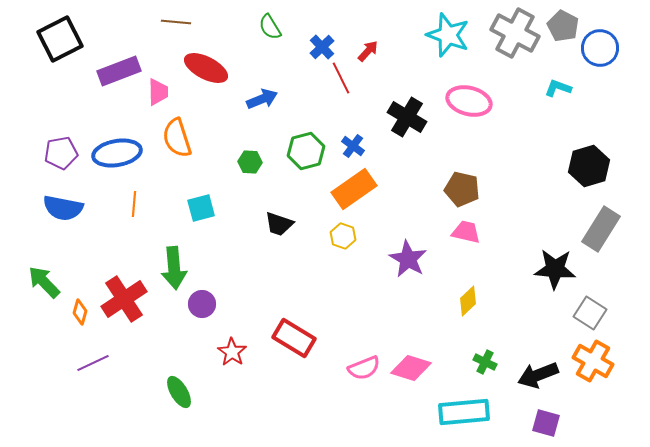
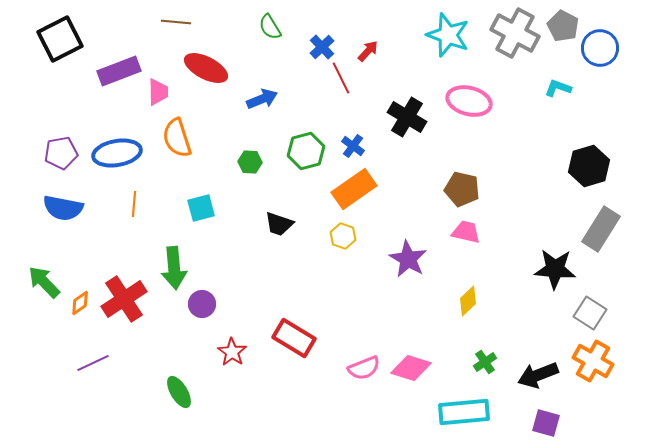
orange diamond at (80, 312): moved 9 px up; rotated 40 degrees clockwise
green cross at (485, 362): rotated 30 degrees clockwise
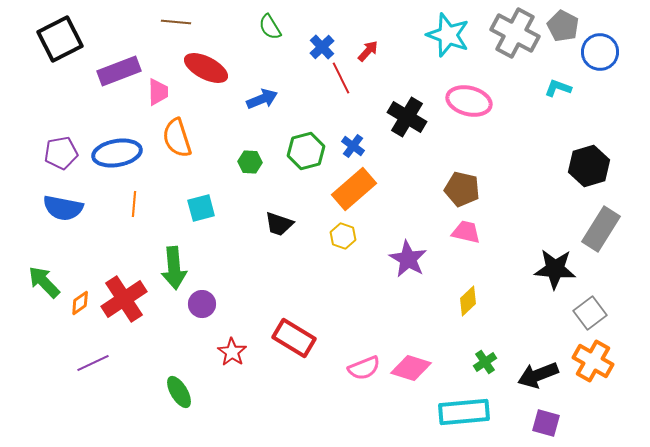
blue circle at (600, 48): moved 4 px down
orange rectangle at (354, 189): rotated 6 degrees counterclockwise
gray square at (590, 313): rotated 20 degrees clockwise
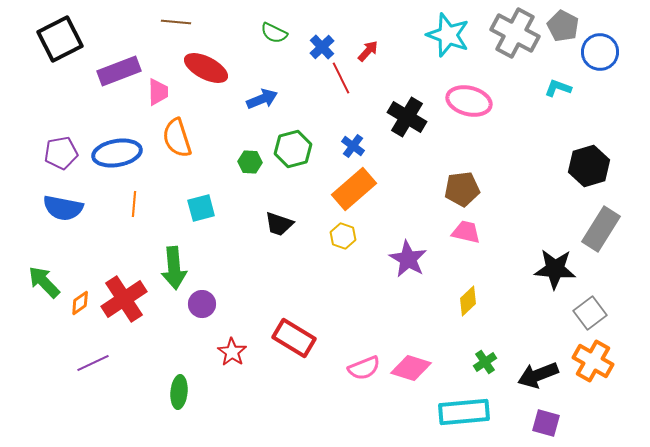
green semicircle at (270, 27): moved 4 px right, 6 px down; rotated 32 degrees counterclockwise
green hexagon at (306, 151): moved 13 px left, 2 px up
brown pentagon at (462, 189): rotated 20 degrees counterclockwise
green ellipse at (179, 392): rotated 36 degrees clockwise
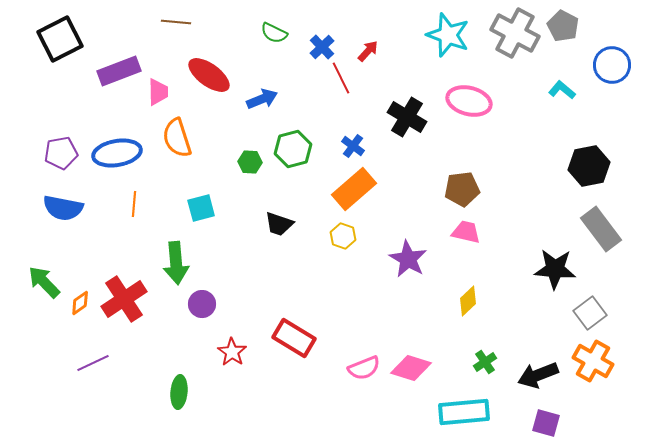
blue circle at (600, 52): moved 12 px right, 13 px down
red ellipse at (206, 68): moved 3 px right, 7 px down; rotated 9 degrees clockwise
cyan L-shape at (558, 88): moved 4 px right, 2 px down; rotated 20 degrees clockwise
black hexagon at (589, 166): rotated 6 degrees clockwise
gray rectangle at (601, 229): rotated 69 degrees counterclockwise
green arrow at (174, 268): moved 2 px right, 5 px up
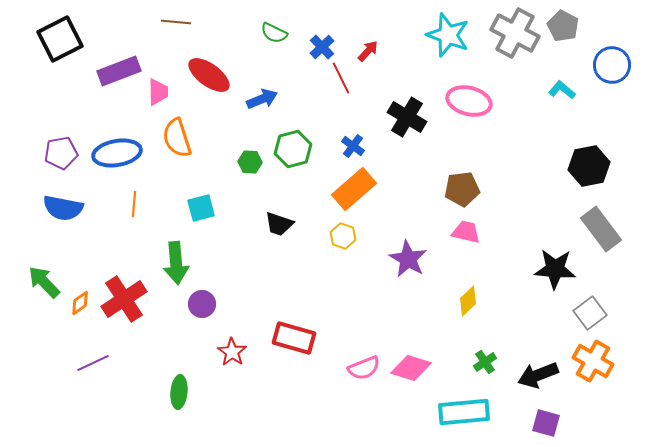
red rectangle at (294, 338): rotated 15 degrees counterclockwise
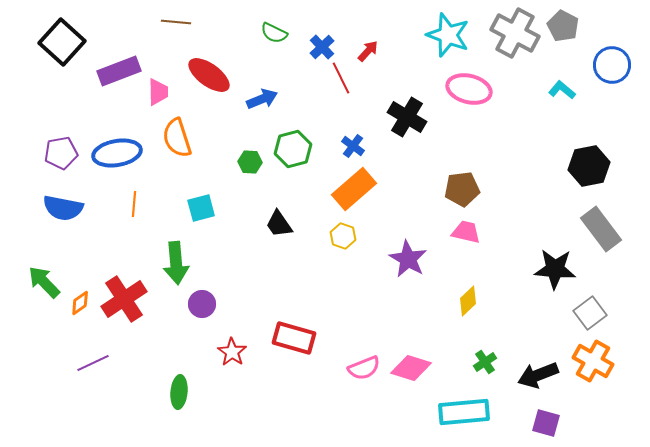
black square at (60, 39): moved 2 px right, 3 px down; rotated 21 degrees counterclockwise
pink ellipse at (469, 101): moved 12 px up
black trapezoid at (279, 224): rotated 36 degrees clockwise
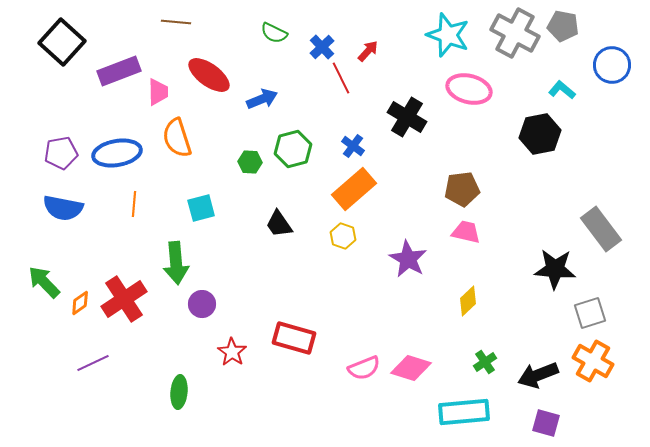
gray pentagon at (563, 26): rotated 16 degrees counterclockwise
black hexagon at (589, 166): moved 49 px left, 32 px up
gray square at (590, 313): rotated 20 degrees clockwise
